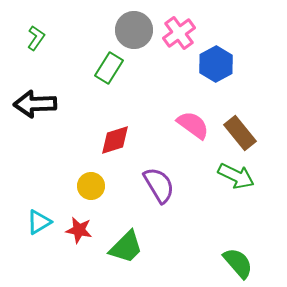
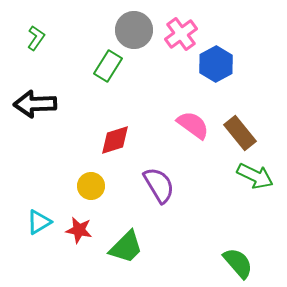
pink cross: moved 2 px right, 1 px down
green rectangle: moved 1 px left, 2 px up
green arrow: moved 19 px right
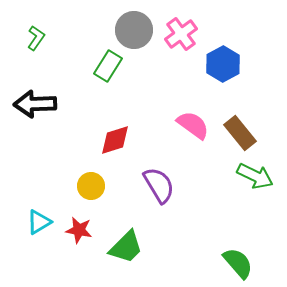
blue hexagon: moved 7 px right
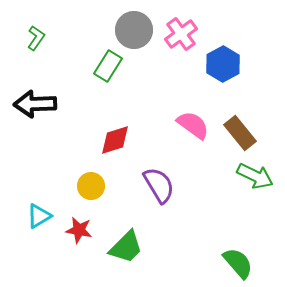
cyan triangle: moved 6 px up
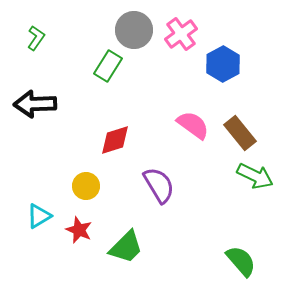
yellow circle: moved 5 px left
red star: rotated 12 degrees clockwise
green semicircle: moved 3 px right, 2 px up
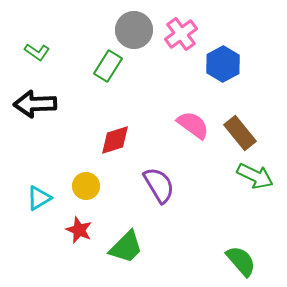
green L-shape: moved 1 px right, 14 px down; rotated 90 degrees clockwise
cyan triangle: moved 18 px up
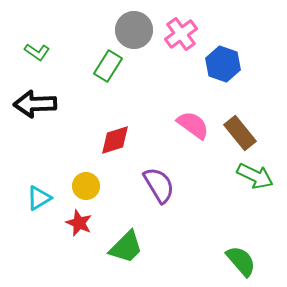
blue hexagon: rotated 12 degrees counterclockwise
red star: moved 7 px up
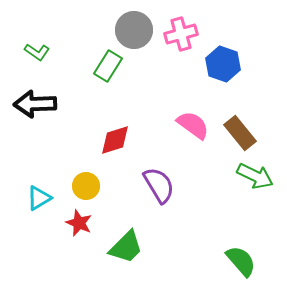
pink cross: rotated 20 degrees clockwise
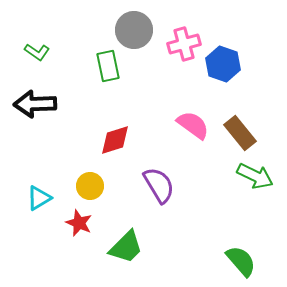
pink cross: moved 3 px right, 10 px down
green rectangle: rotated 44 degrees counterclockwise
yellow circle: moved 4 px right
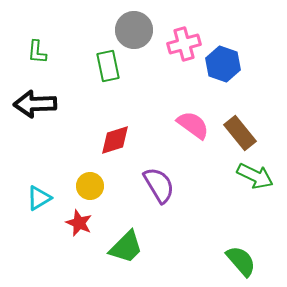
green L-shape: rotated 60 degrees clockwise
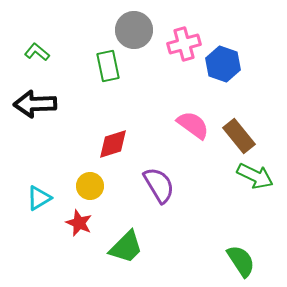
green L-shape: rotated 125 degrees clockwise
brown rectangle: moved 1 px left, 3 px down
red diamond: moved 2 px left, 4 px down
green semicircle: rotated 8 degrees clockwise
